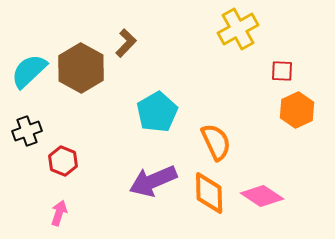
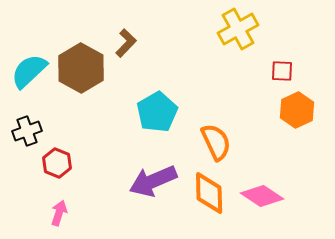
red hexagon: moved 6 px left, 2 px down
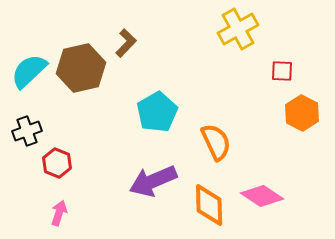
brown hexagon: rotated 18 degrees clockwise
orange hexagon: moved 5 px right, 3 px down; rotated 8 degrees counterclockwise
orange diamond: moved 12 px down
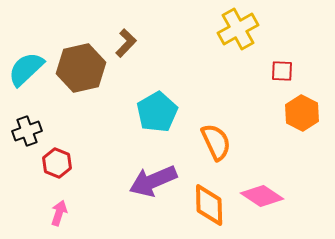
cyan semicircle: moved 3 px left, 2 px up
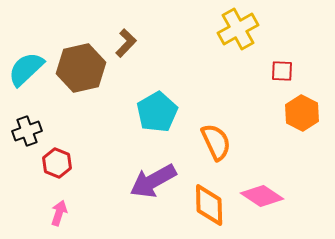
purple arrow: rotated 6 degrees counterclockwise
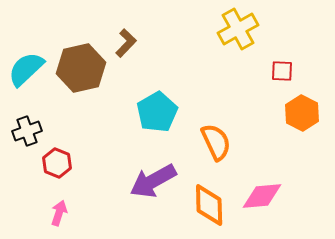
pink diamond: rotated 39 degrees counterclockwise
